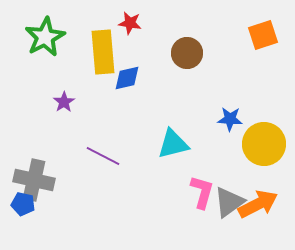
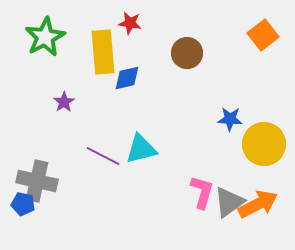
orange square: rotated 20 degrees counterclockwise
cyan triangle: moved 32 px left, 5 px down
gray cross: moved 3 px right, 1 px down
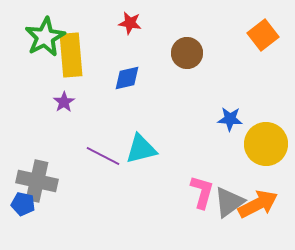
yellow rectangle: moved 32 px left, 3 px down
yellow circle: moved 2 px right
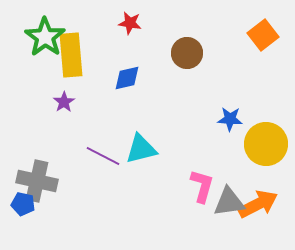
green star: rotated 9 degrees counterclockwise
pink L-shape: moved 6 px up
gray triangle: rotated 28 degrees clockwise
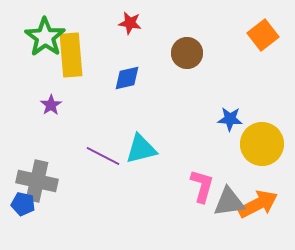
purple star: moved 13 px left, 3 px down
yellow circle: moved 4 px left
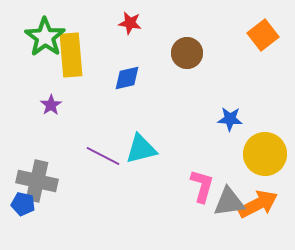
yellow circle: moved 3 px right, 10 px down
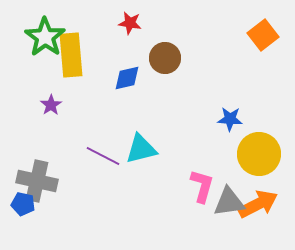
brown circle: moved 22 px left, 5 px down
yellow circle: moved 6 px left
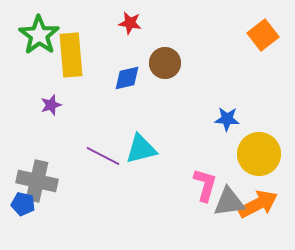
green star: moved 6 px left, 2 px up
brown circle: moved 5 px down
purple star: rotated 15 degrees clockwise
blue star: moved 3 px left
pink L-shape: moved 3 px right, 1 px up
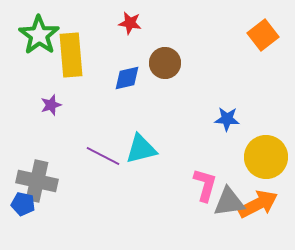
yellow circle: moved 7 px right, 3 px down
